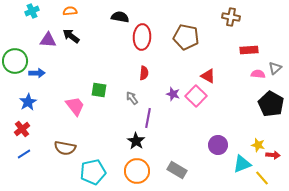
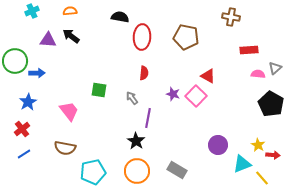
pink trapezoid: moved 6 px left, 5 px down
yellow star: rotated 16 degrees clockwise
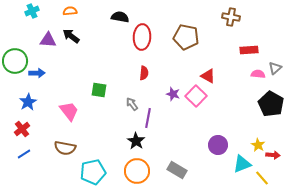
gray arrow: moved 6 px down
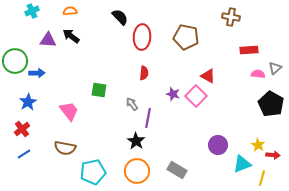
black semicircle: rotated 36 degrees clockwise
yellow line: rotated 56 degrees clockwise
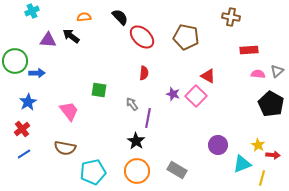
orange semicircle: moved 14 px right, 6 px down
red ellipse: rotated 50 degrees counterclockwise
gray triangle: moved 2 px right, 3 px down
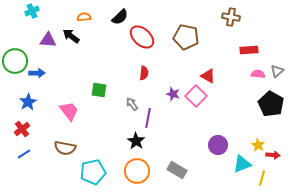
black semicircle: rotated 90 degrees clockwise
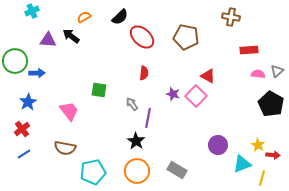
orange semicircle: rotated 24 degrees counterclockwise
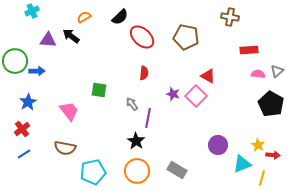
brown cross: moved 1 px left
blue arrow: moved 2 px up
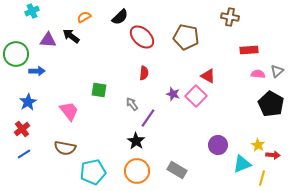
green circle: moved 1 px right, 7 px up
purple line: rotated 24 degrees clockwise
